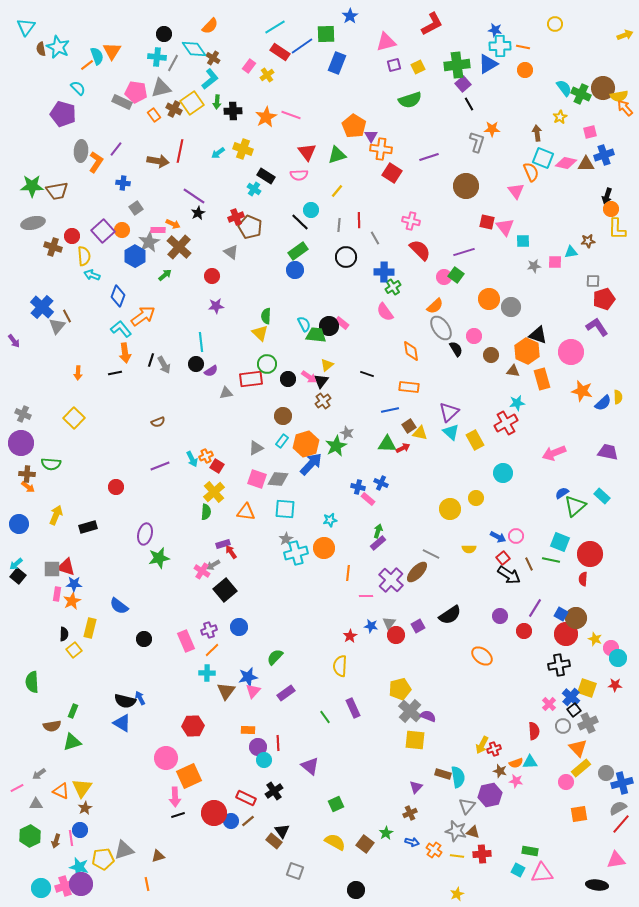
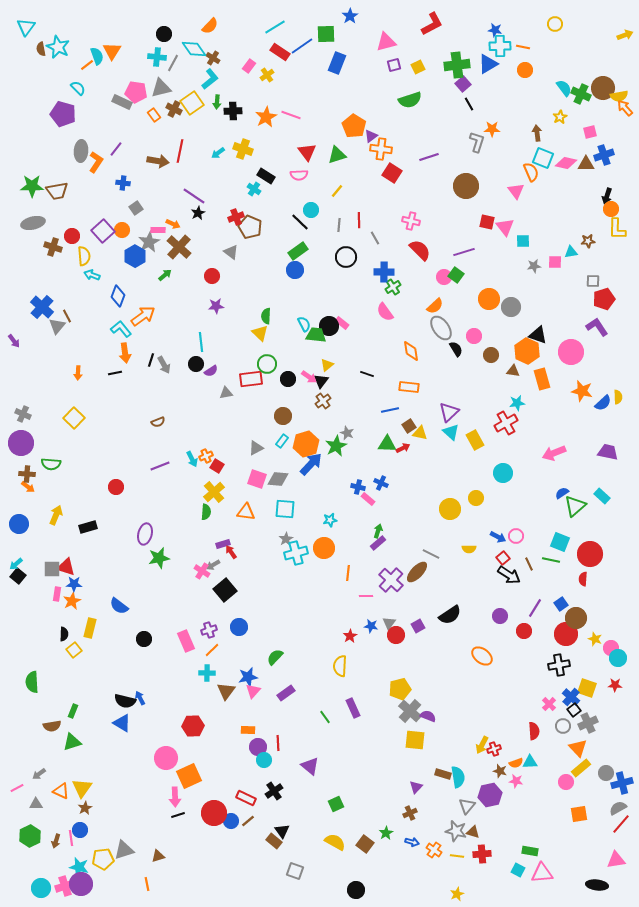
purple triangle at (371, 136): rotated 24 degrees clockwise
blue square at (561, 614): moved 10 px up; rotated 24 degrees clockwise
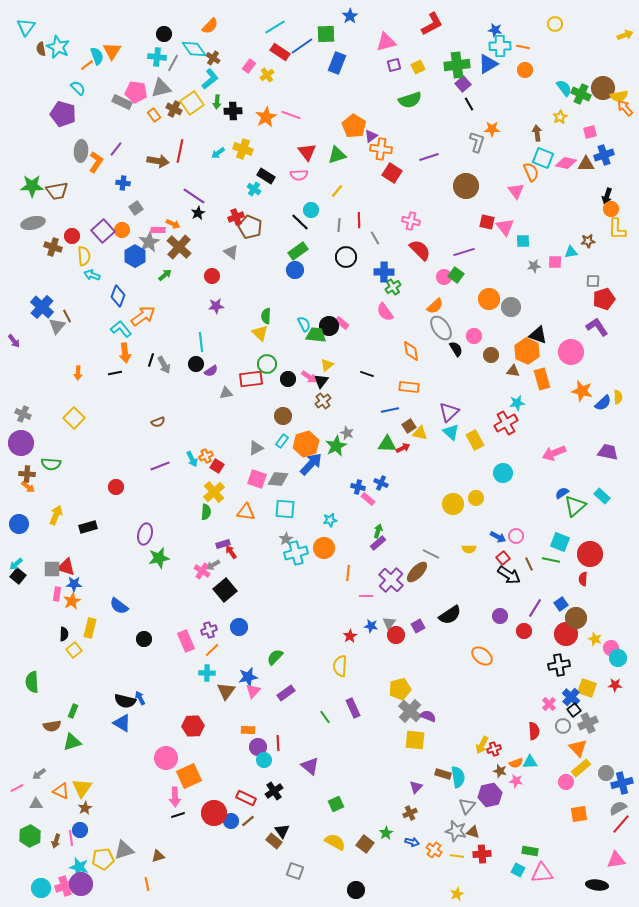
yellow circle at (450, 509): moved 3 px right, 5 px up
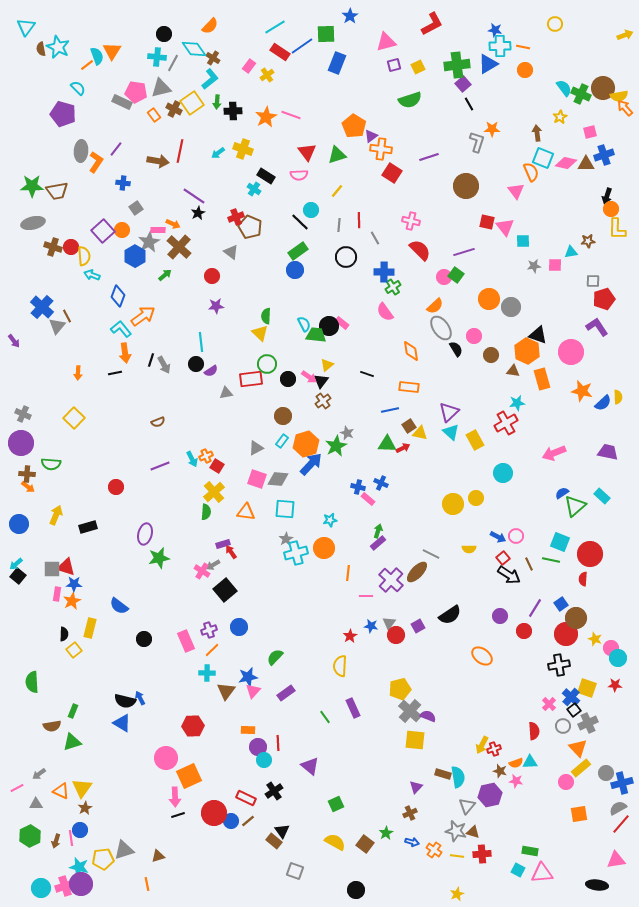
red circle at (72, 236): moved 1 px left, 11 px down
pink square at (555, 262): moved 3 px down
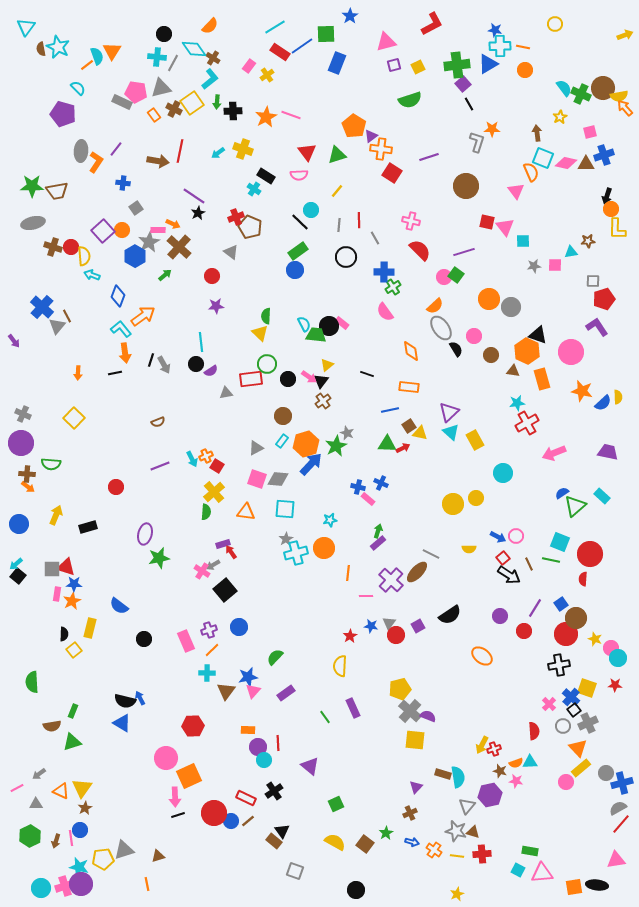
red cross at (506, 423): moved 21 px right
orange square at (579, 814): moved 5 px left, 73 px down
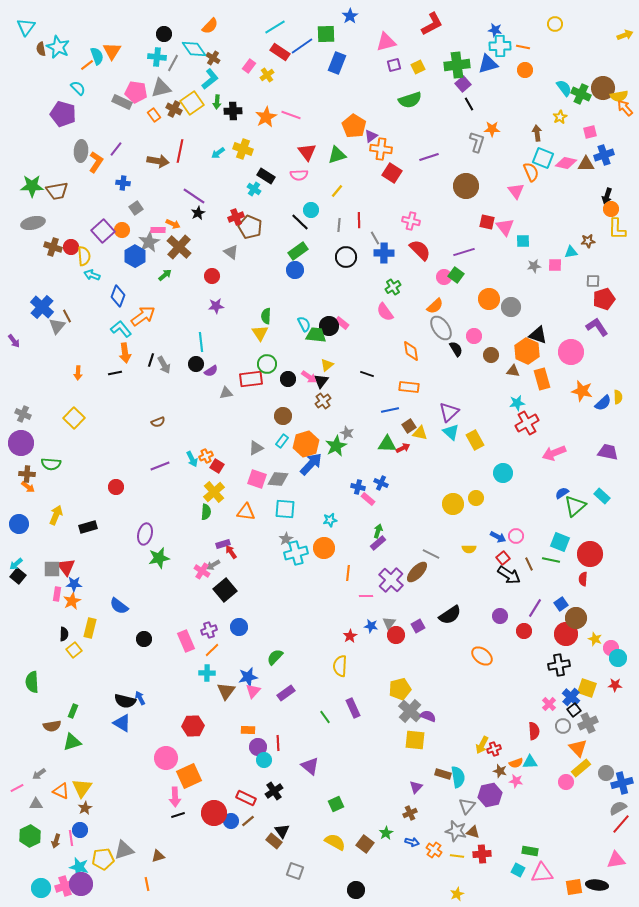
blue triangle at (488, 64): rotated 15 degrees clockwise
blue cross at (384, 272): moved 19 px up
yellow triangle at (260, 333): rotated 12 degrees clockwise
red triangle at (66, 567): rotated 36 degrees clockwise
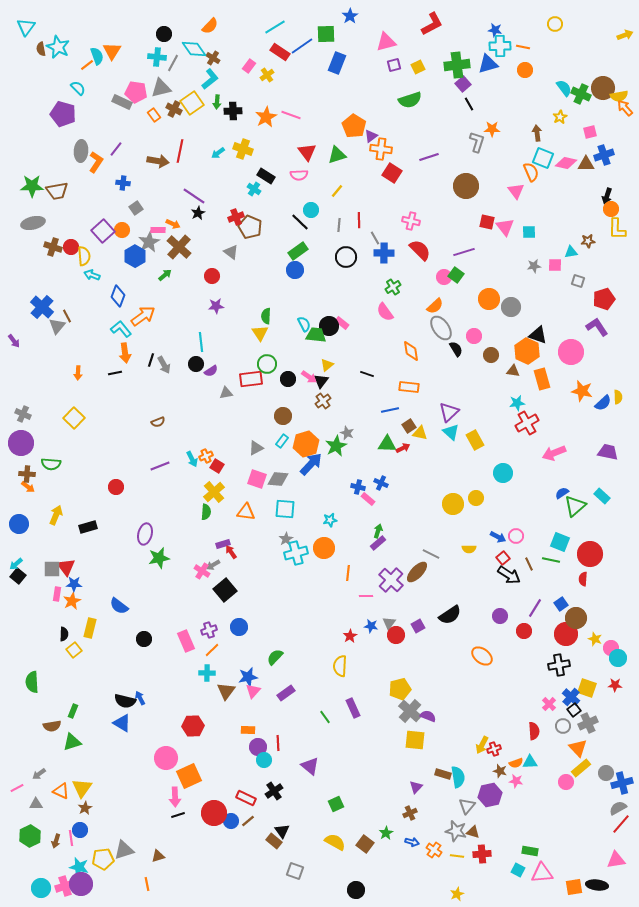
cyan square at (523, 241): moved 6 px right, 9 px up
gray square at (593, 281): moved 15 px left; rotated 16 degrees clockwise
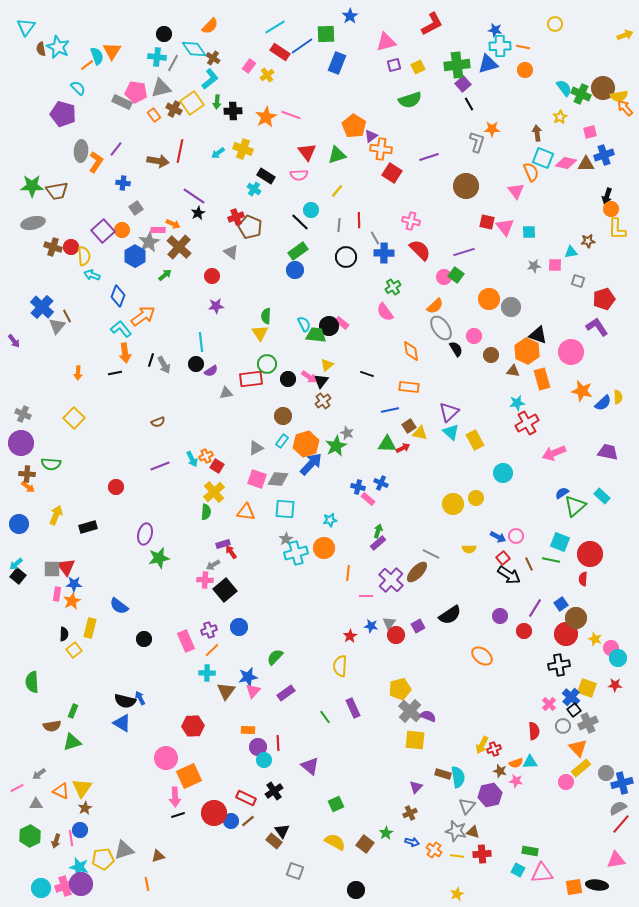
pink cross at (202, 571): moved 3 px right, 9 px down; rotated 28 degrees counterclockwise
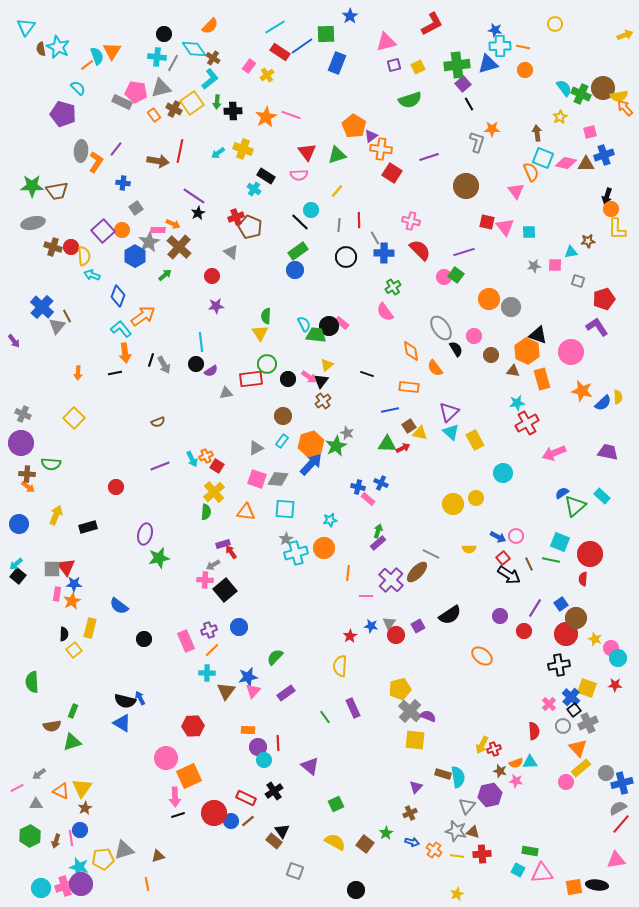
orange semicircle at (435, 306): moved 62 px down; rotated 96 degrees clockwise
orange hexagon at (306, 444): moved 5 px right
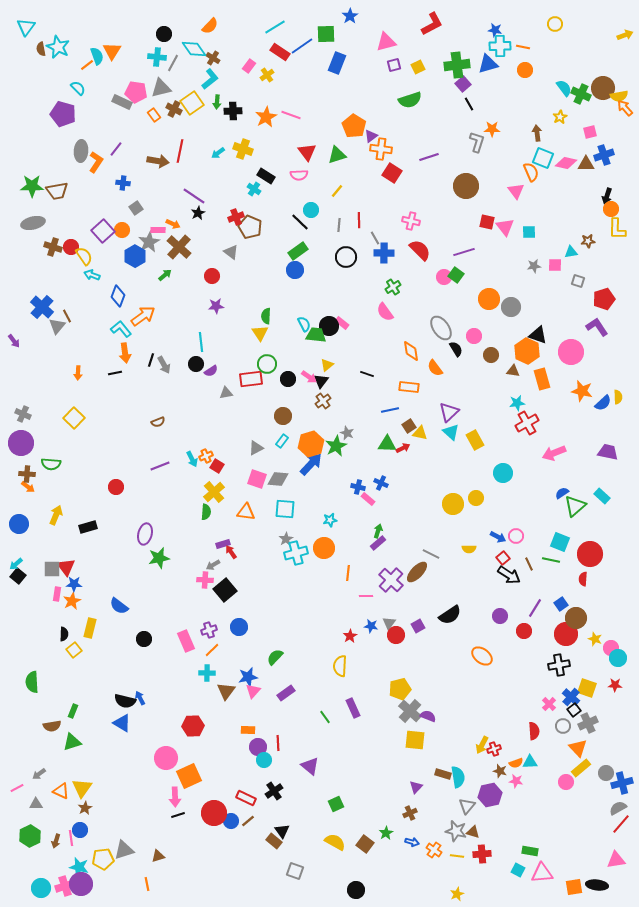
yellow semicircle at (84, 256): rotated 30 degrees counterclockwise
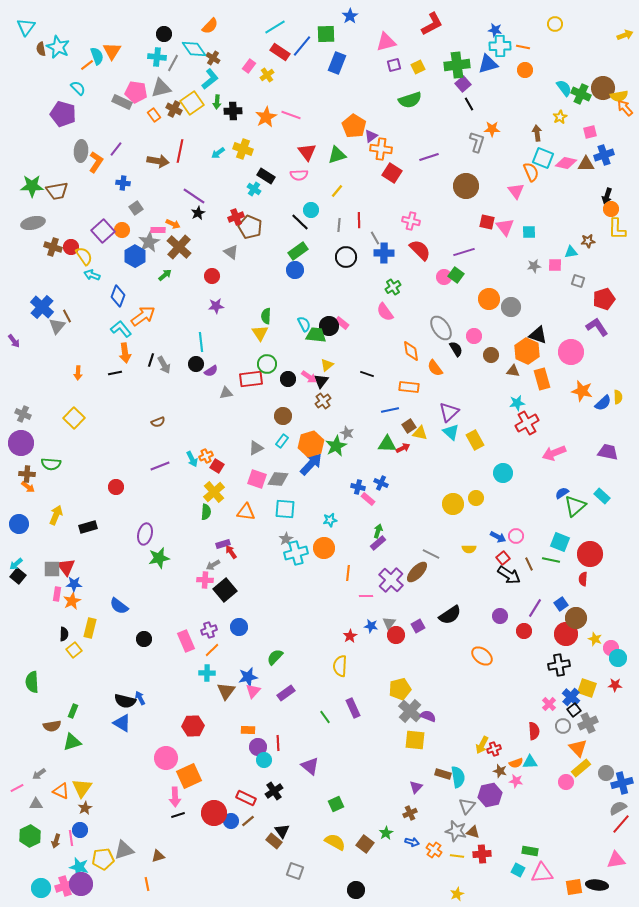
blue line at (302, 46): rotated 15 degrees counterclockwise
